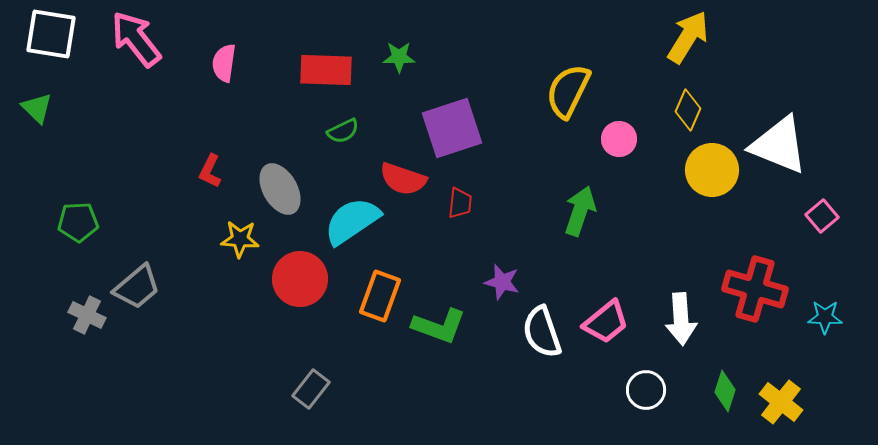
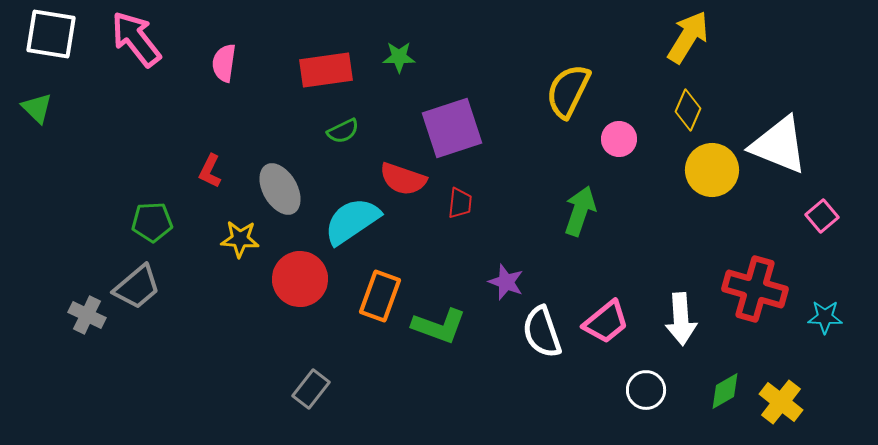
red rectangle: rotated 10 degrees counterclockwise
green pentagon: moved 74 px right
purple star: moved 4 px right; rotated 6 degrees clockwise
green diamond: rotated 42 degrees clockwise
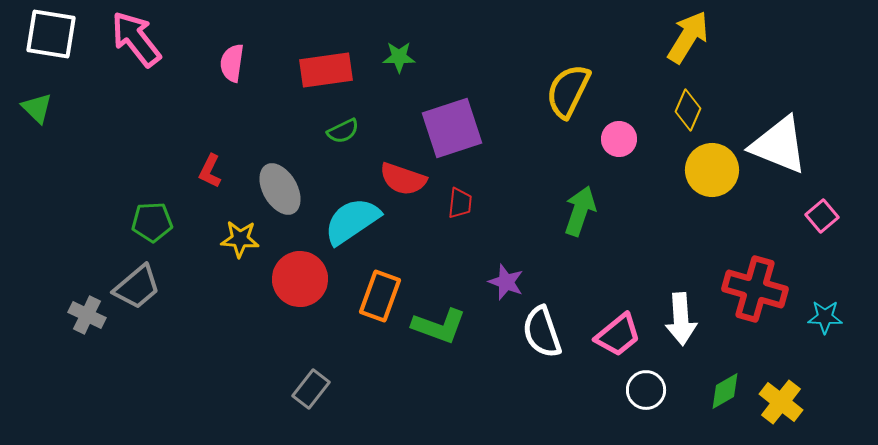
pink semicircle: moved 8 px right
pink trapezoid: moved 12 px right, 13 px down
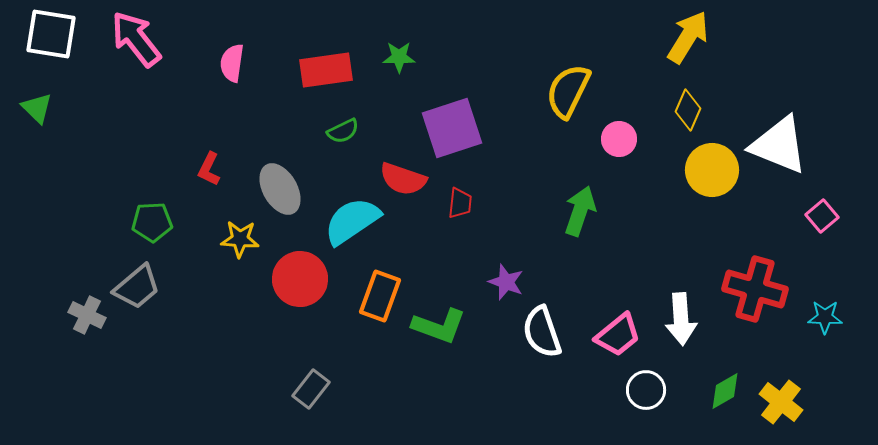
red L-shape: moved 1 px left, 2 px up
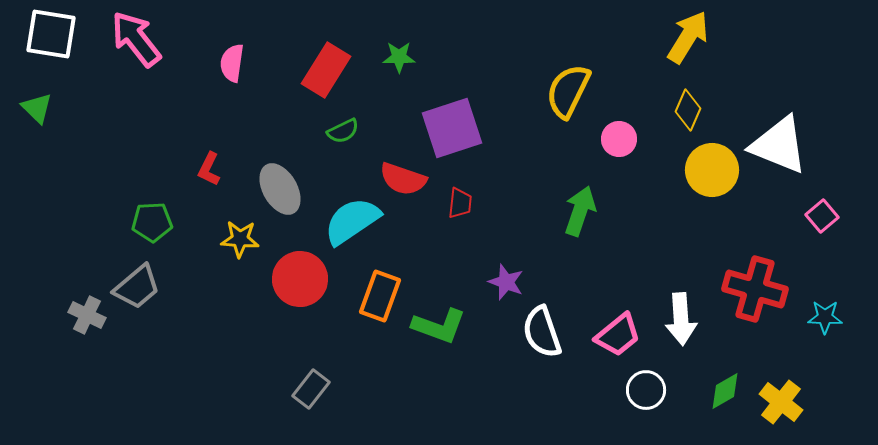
red rectangle: rotated 50 degrees counterclockwise
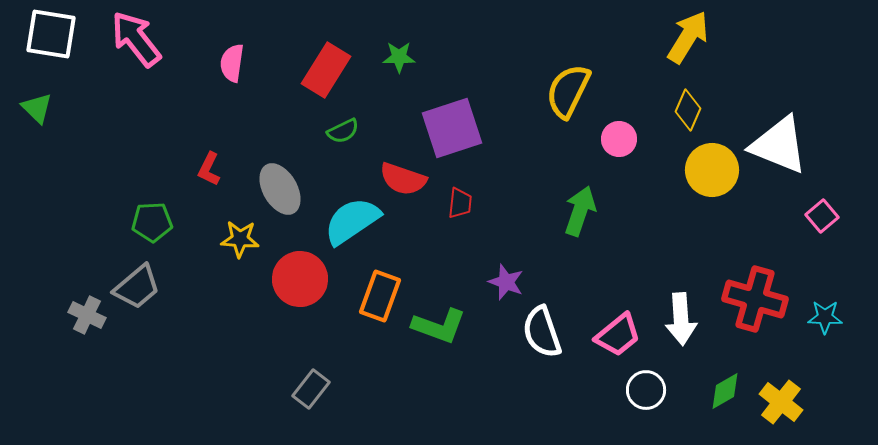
red cross: moved 10 px down
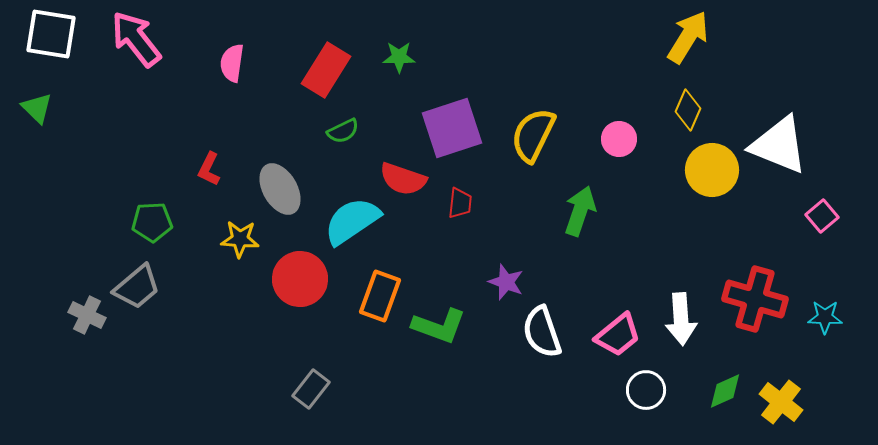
yellow semicircle: moved 35 px left, 44 px down
green diamond: rotated 6 degrees clockwise
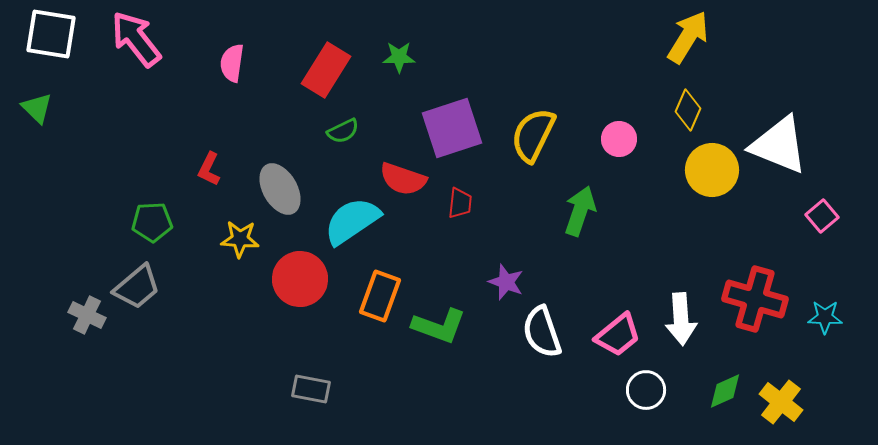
gray rectangle: rotated 63 degrees clockwise
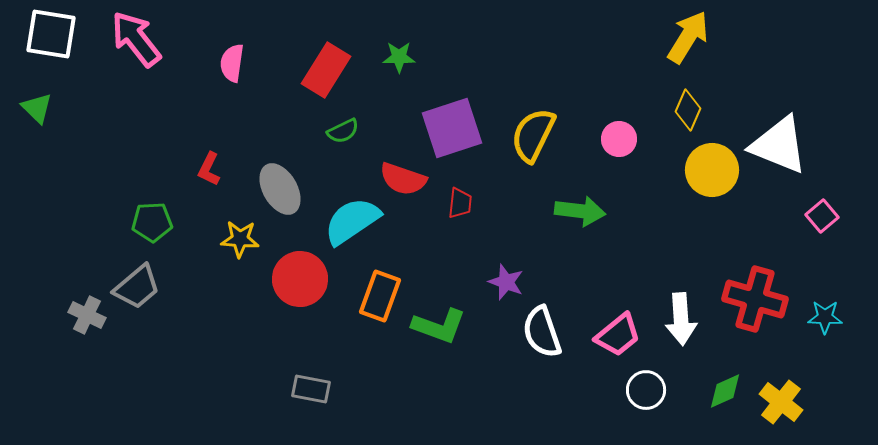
green arrow: rotated 78 degrees clockwise
